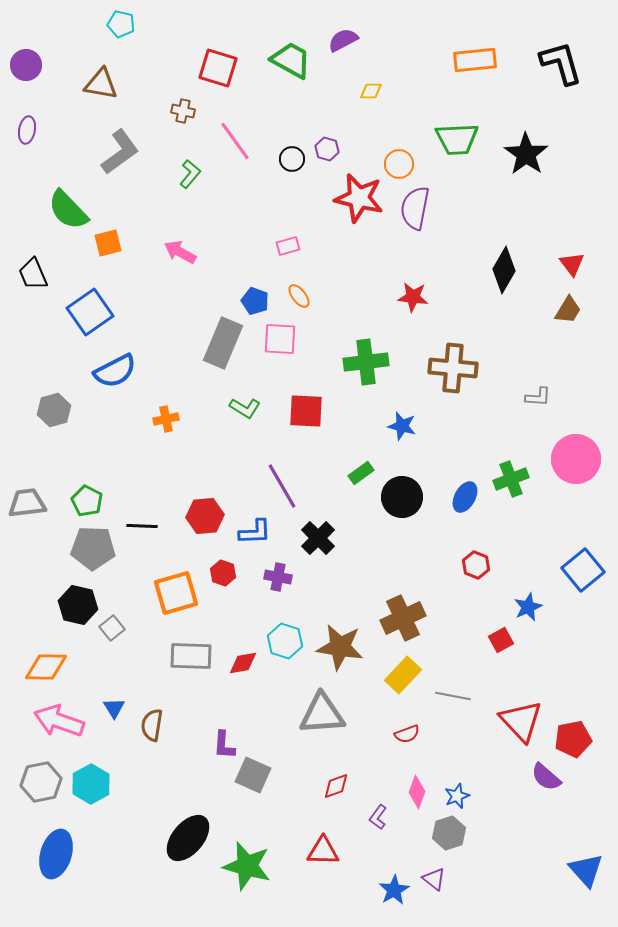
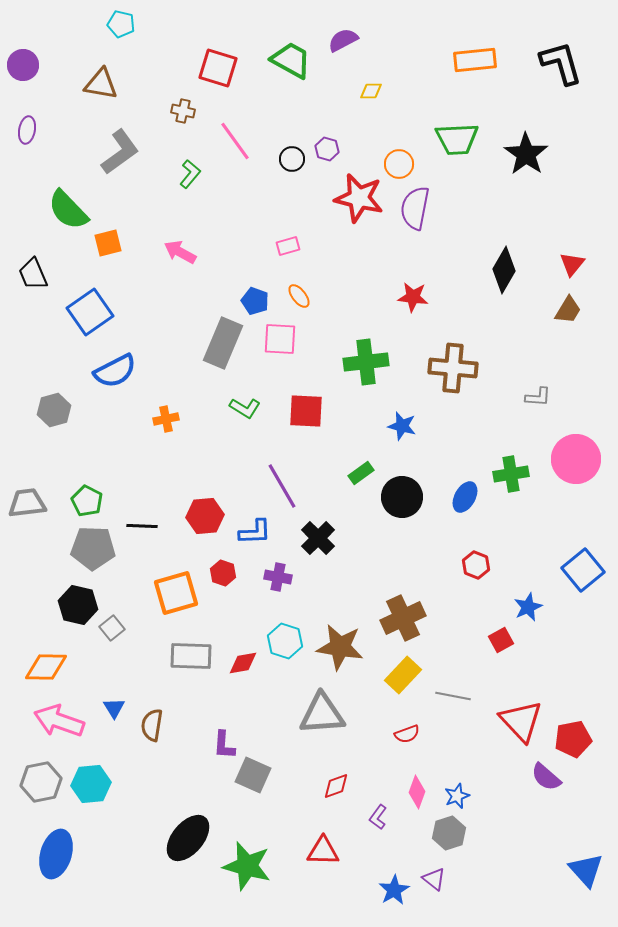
purple circle at (26, 65): moved 3 px left
red triangle at (572, 264): rotated 16 degrees clockwise
green cross at (511, 479): moved 5 px up; rotated 12 degrees clockwise
cyan hexagon at (91, 784): rotated 24 degrees clockwise
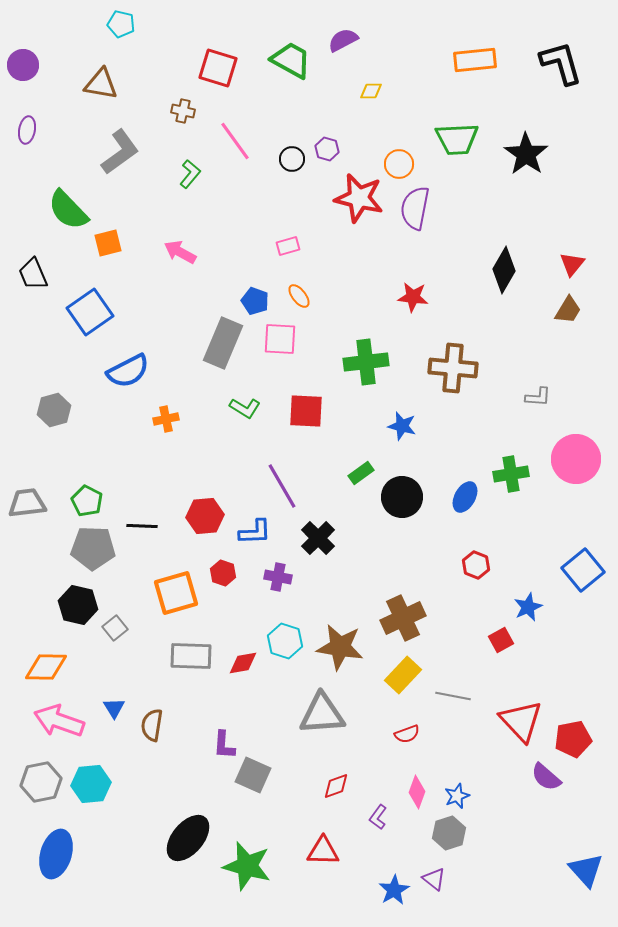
blue semicircle at (115, 371): moved 13 px right
gray square at (112, 628): moved 3 px right
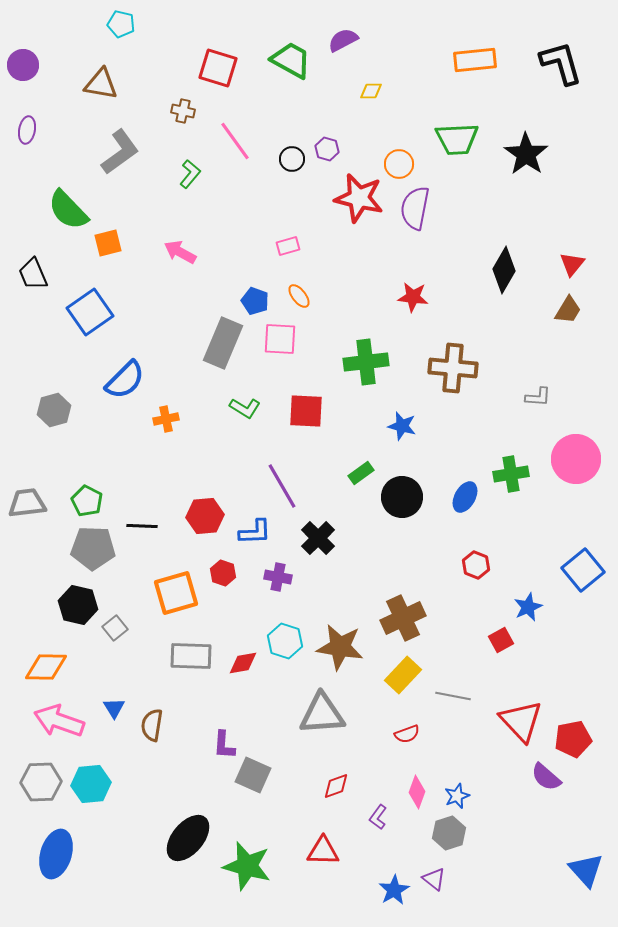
blue semicircle at (128, 371): moved 3 px left, 9 px down; rotated 18 degrees counterclockwise
gray hexagon at (41, 782): rotated 9 degrees clockwise
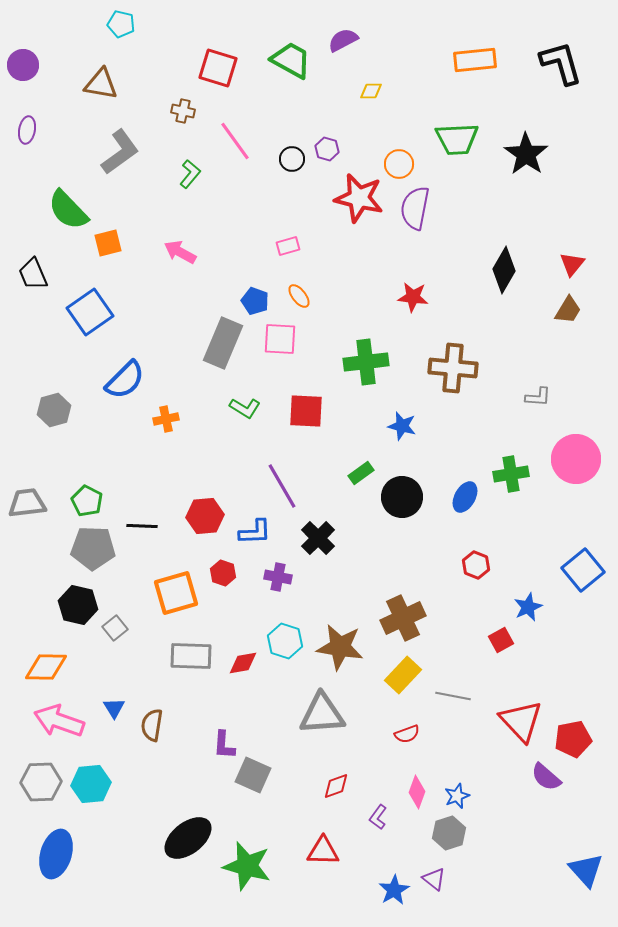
black ellipse at (188, 838): rotated 12 degrees clockwise
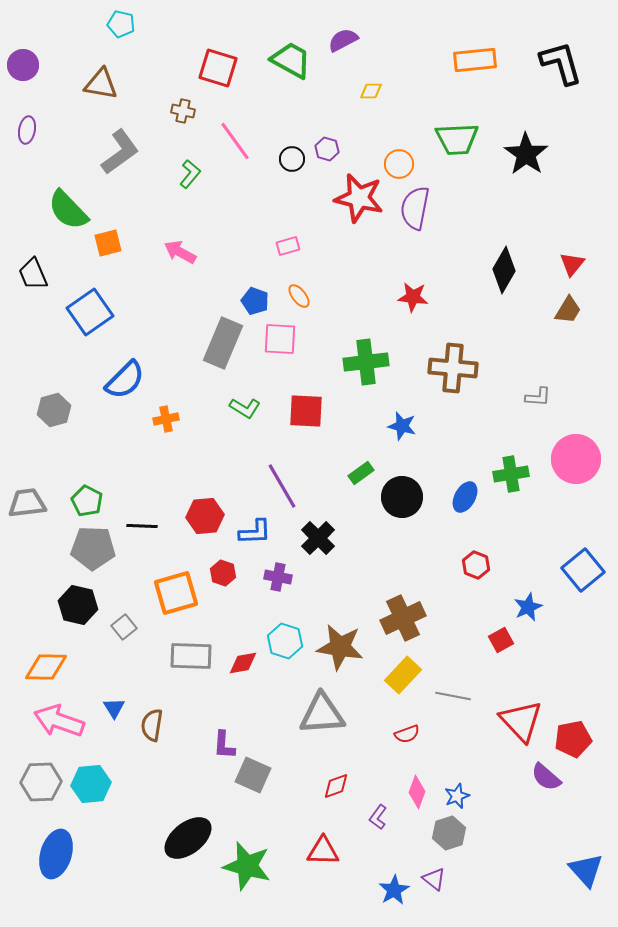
gray square at (115, 628): moved 9 px right, 1 px up
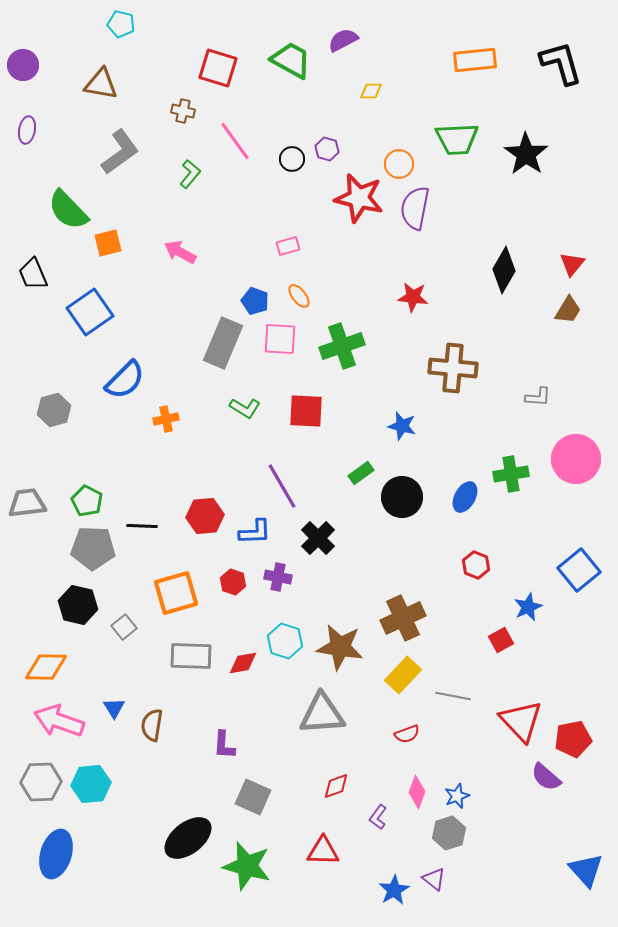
green cross at (366, 362): moved 24 px left, 16 px up; rotated 12 degrees counterclockwise
blue square at (583, 570): moved 4 px left
red hexagon at (223, 573): moved 10 px right, 9 px down
gray square at (253, 775): moved 22 px down
